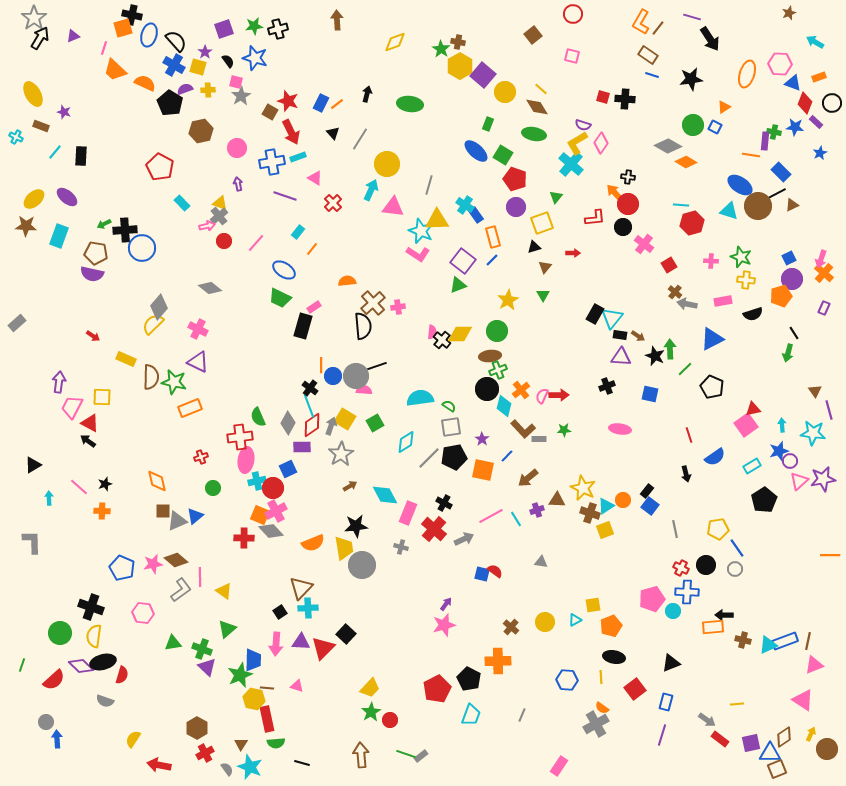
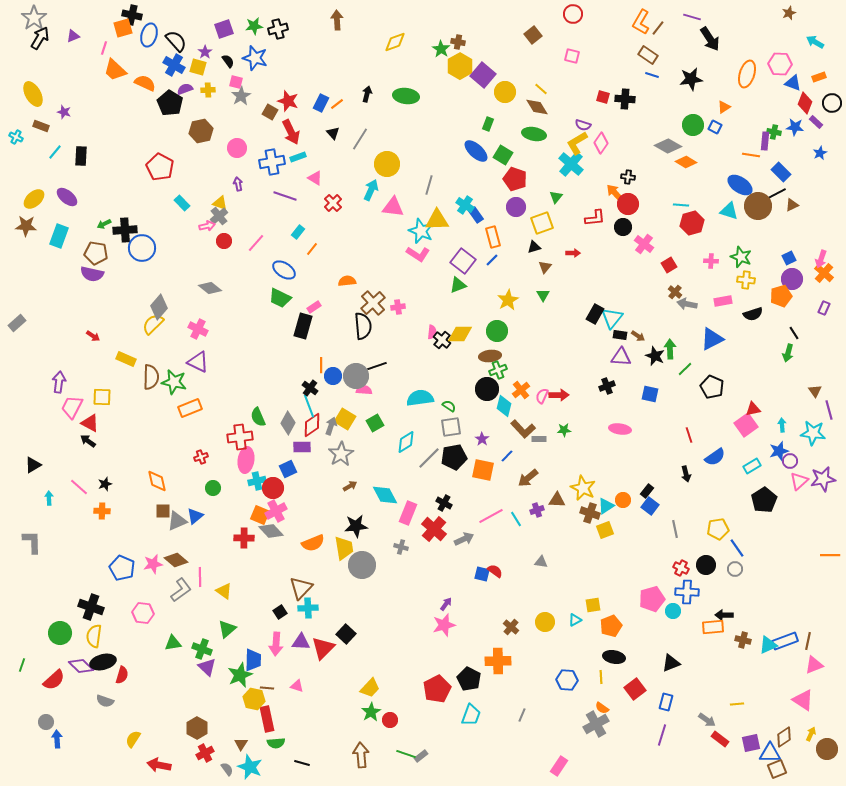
green ellipse at (410, 104): moved 4 px left, 8 px up
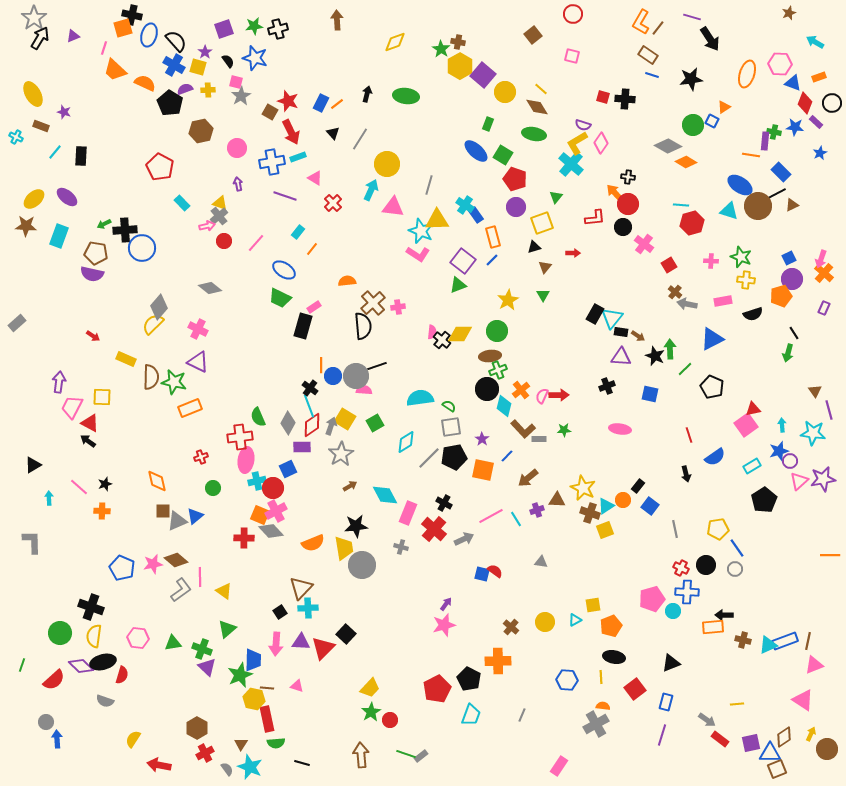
blue square at (715, 127): moved 3 px left, 6 px up
black rectangle at (620, 335): moved 1 px right, 3 px up
black rectangle at (647, 491): moved 9 px left, 5 px up
pink hexagon at (143, 613): moved 5 px left, 25 px down
orange semicircle at (602, 708): moved 1 px right, 2 px up; rotated 152 degrees clockwise
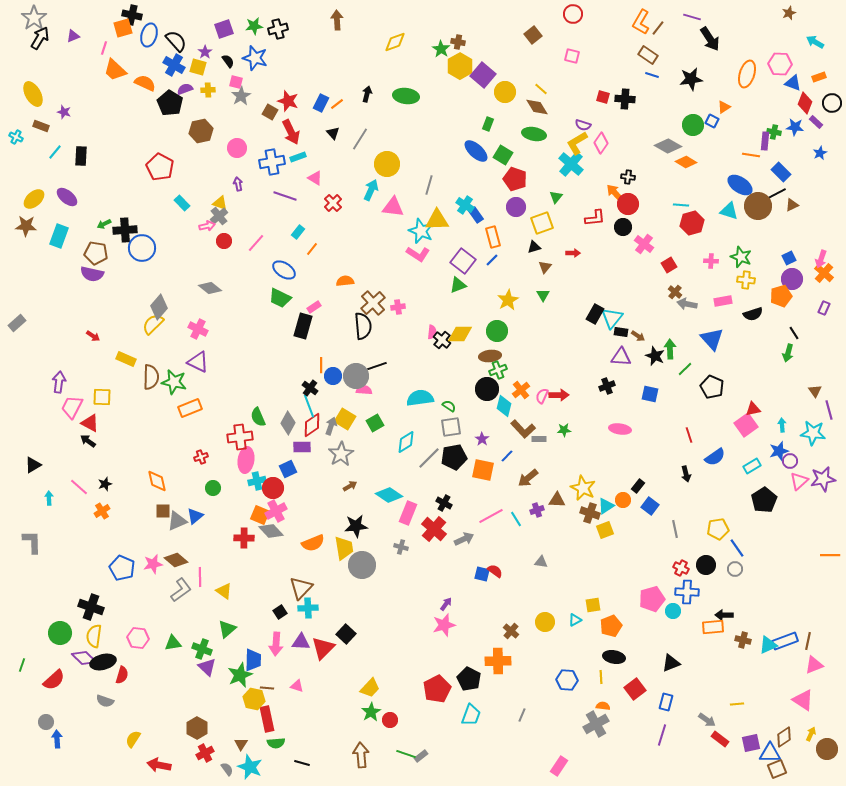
orange semicircle at (347, 281): moved 2 px left
blue triangle at (712, 339): rotated 45 degrees counterclockwise
cyan diamond at (385, 495): moved 4 px right; rotated 28 degrees counterclockwise
orange cross at (102, 511): rotated 35 degrees counterclockwise
brown cross at (511, 627): moved 4 px down
purple diamond at (81, 666): moved 3 px right, 8 px up
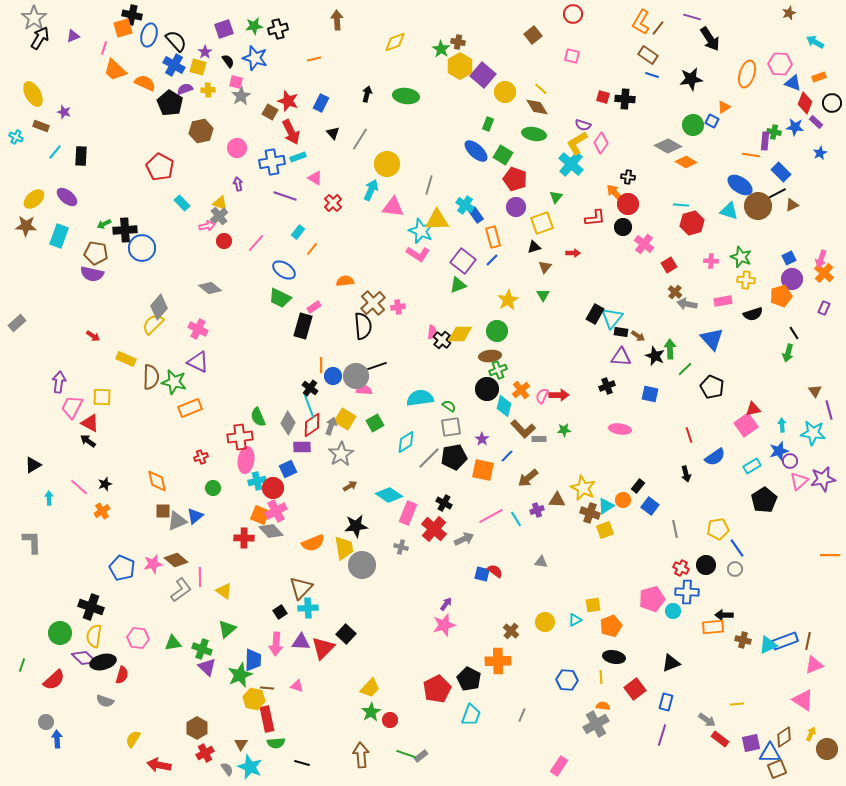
orange line at (337, 104): moved 23 px left, 45 px up; rotated 24 degrees clockwise
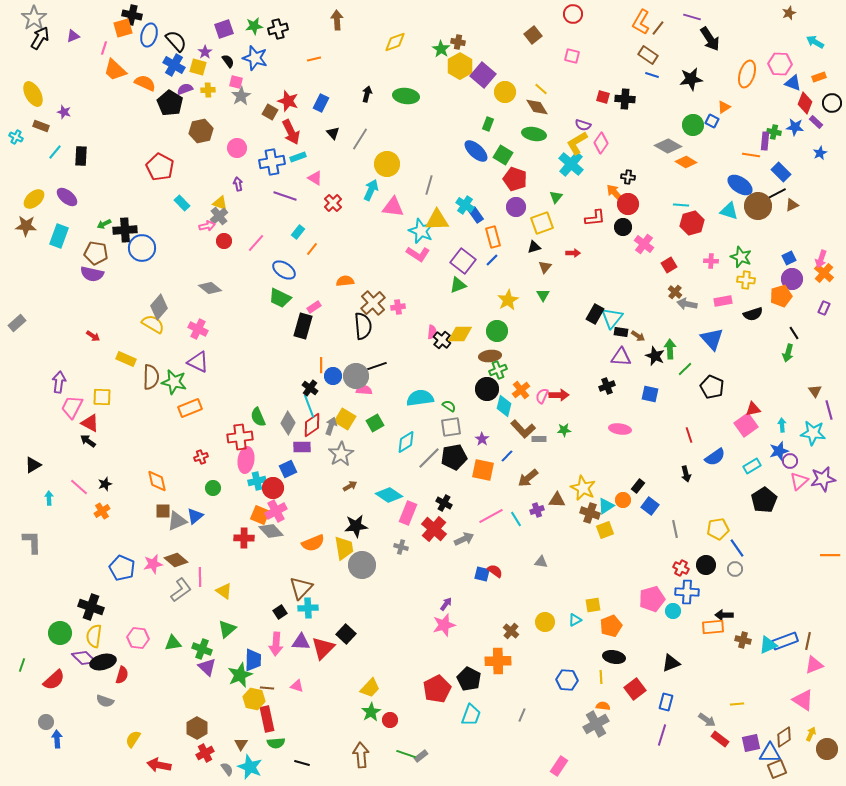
yellow semicircle at (153, 324): rotated 75 degrees clockwise
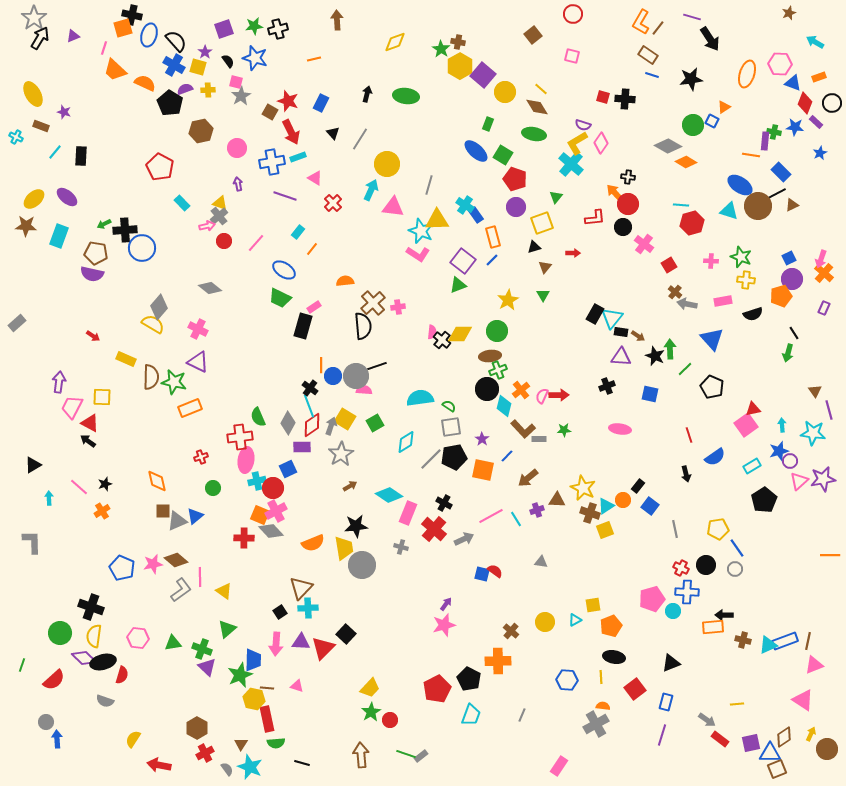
gray line at (429, 458): moved 2 px right, 1 px down
